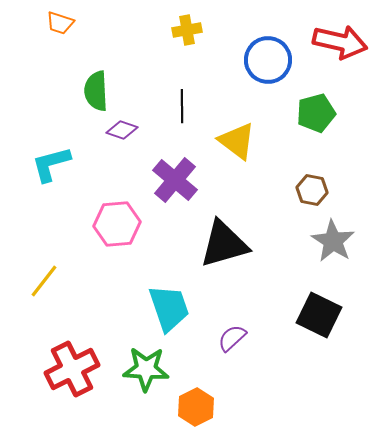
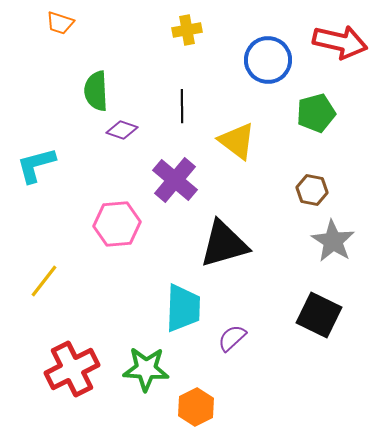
cyan L-shape: moved 15 px left, 1 px down
cyan trapezoid: moved 14 px right; rotated 21 degrees clockwise
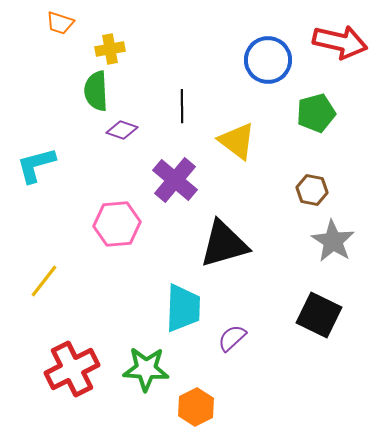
yellow cross: moved 77 px left, 19 px down
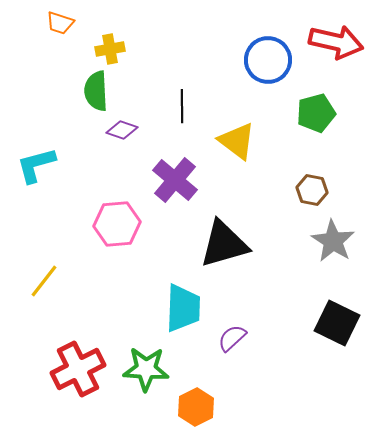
red arrow: moved 4 px left
black square: moved 18 px right, 8 px down
red cross: moved 6 px right
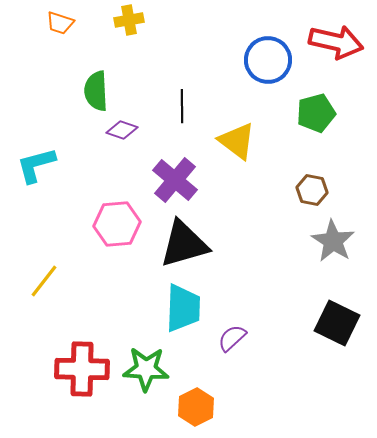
yellow cross: moved 19 px right, 29 px up
black triangle: moved 40 px left
red cross: moved 4 px right; rotated 28 degrees clockwise
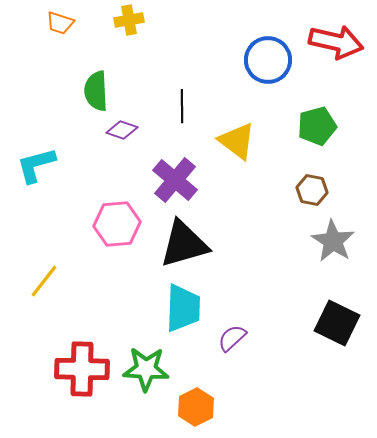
green pentagon: moved 1 px right, 13 px down
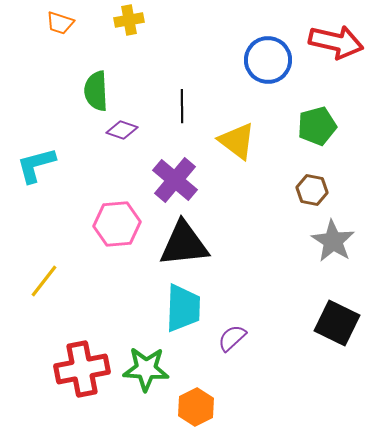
black triangle: rotated 10 degrees clockwise
red cross: rotated 12 degrees counterclockwise
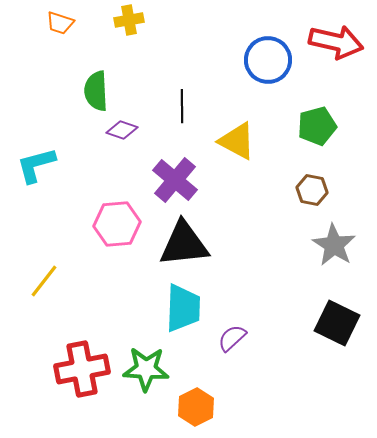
yellow triangle: rotated 9 degrees counterclockwise
gray star: moved 1 px right, 4 px down
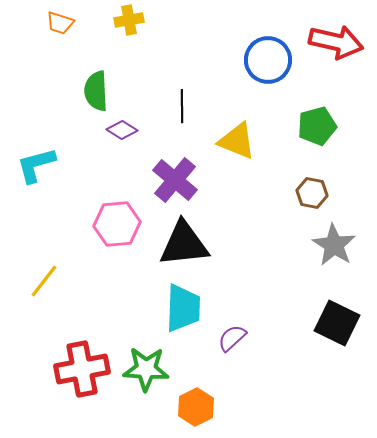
purple diamond: rotated 12 degrees clockwise
yellow triangle: rotated 6 degrees counterclockwise
brown hexagon: moved 3 px down
